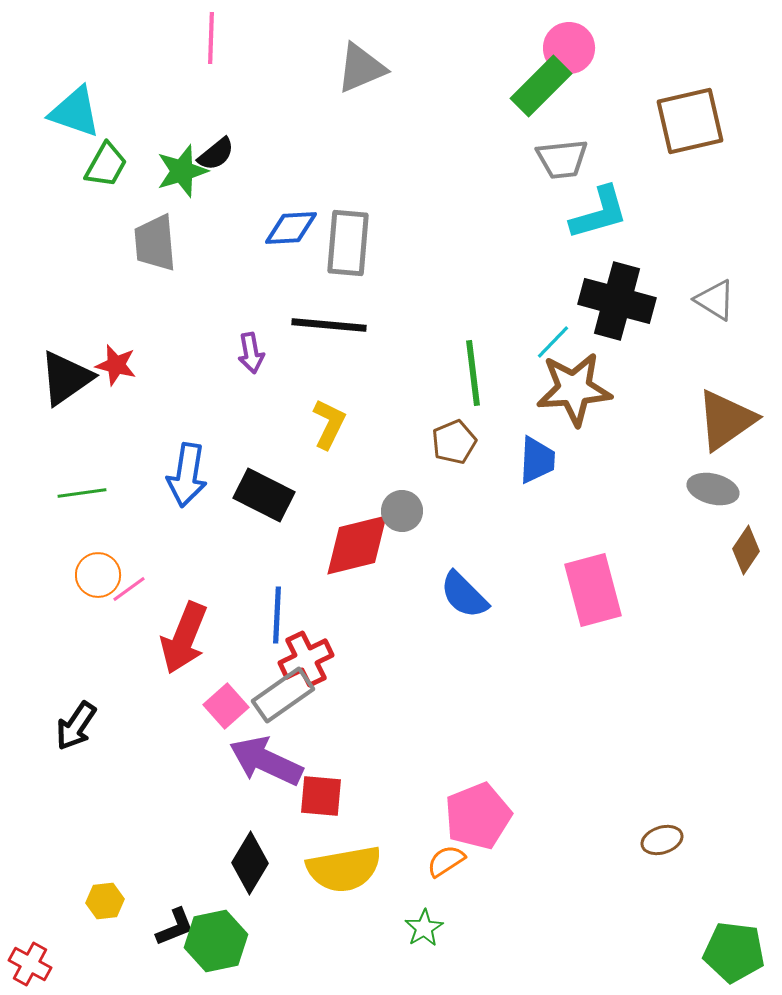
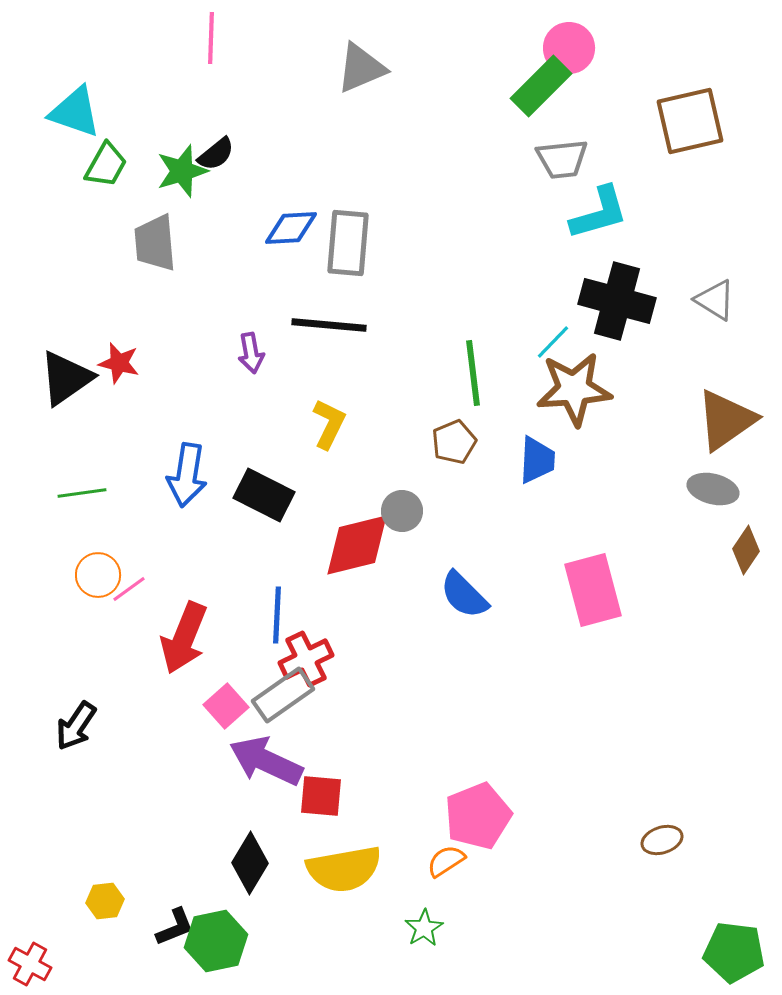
red star at (116, 365): moved 3 px right, 2 px up
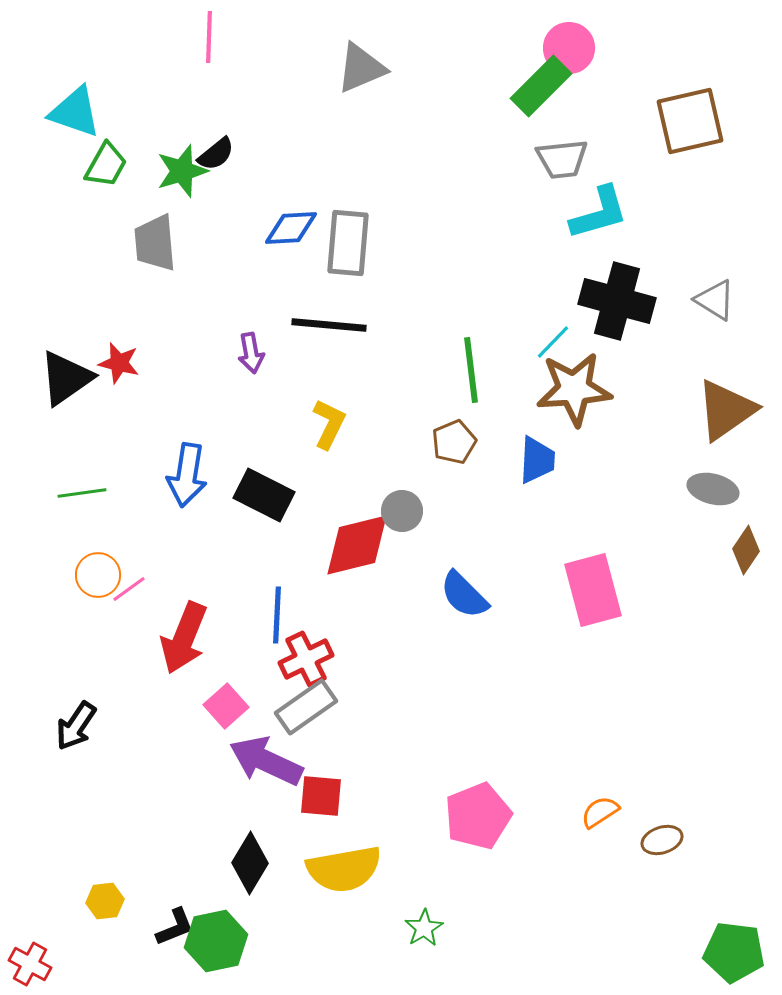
pink line at (211, 38): moved 2 px left, 1 px up
green line at (473, 373): moved 2 px left, 3 px up
brown triangle at (726, 420): moved 10 px up
gray rectangle at (283, 695): moved 23 px right, 12 px down
orange semicircle at (446, 861): moved 154 px right, 49 px up
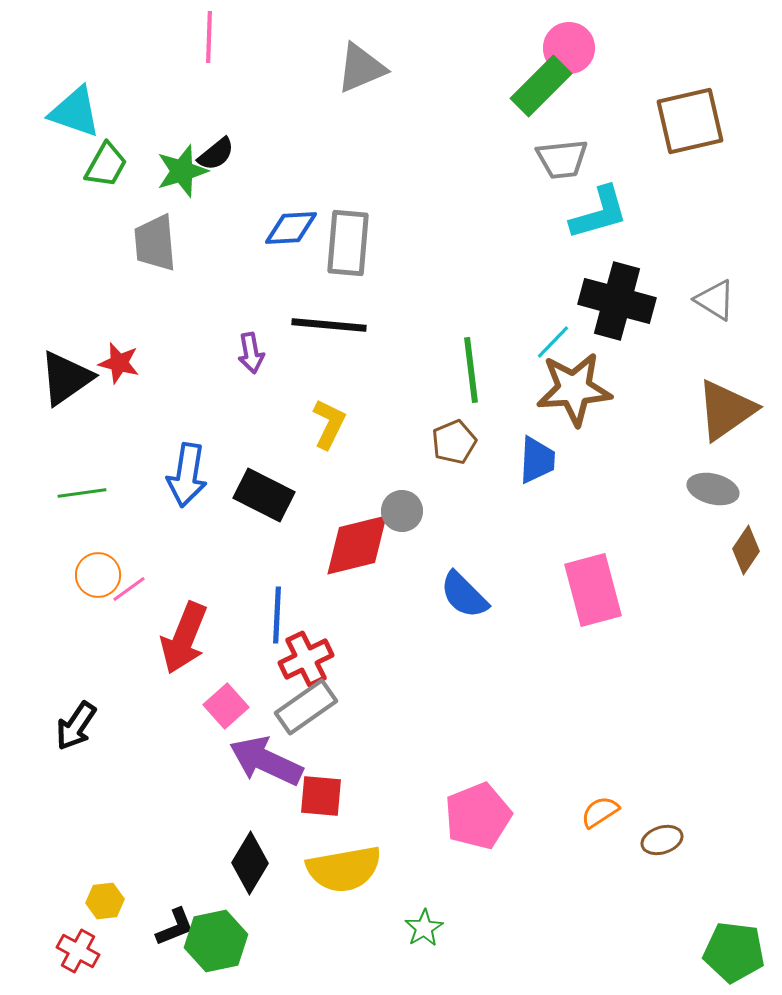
red cross at (30, 964): moved 48 px right, 13 px up
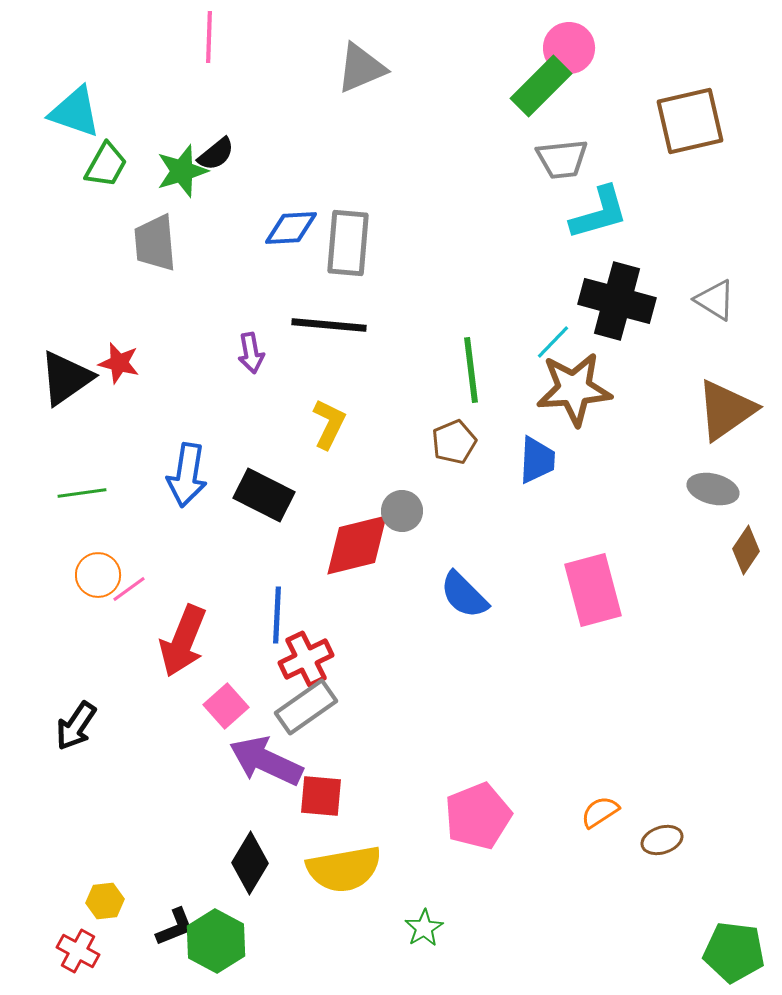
red arrow at (184, 638): moved 1 px left, 3 px down
green hexagon at (216, 941): rotated 20 degrees counterclockwise
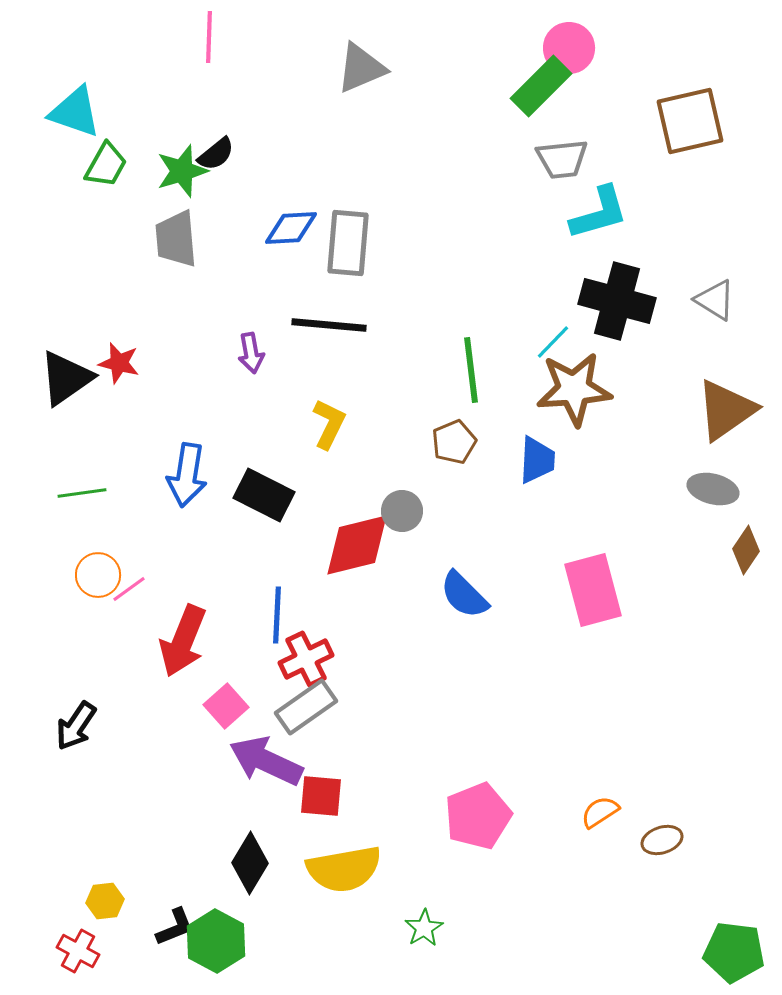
gray trapezoid at (155, 243): moved 21 px right, 4 px up
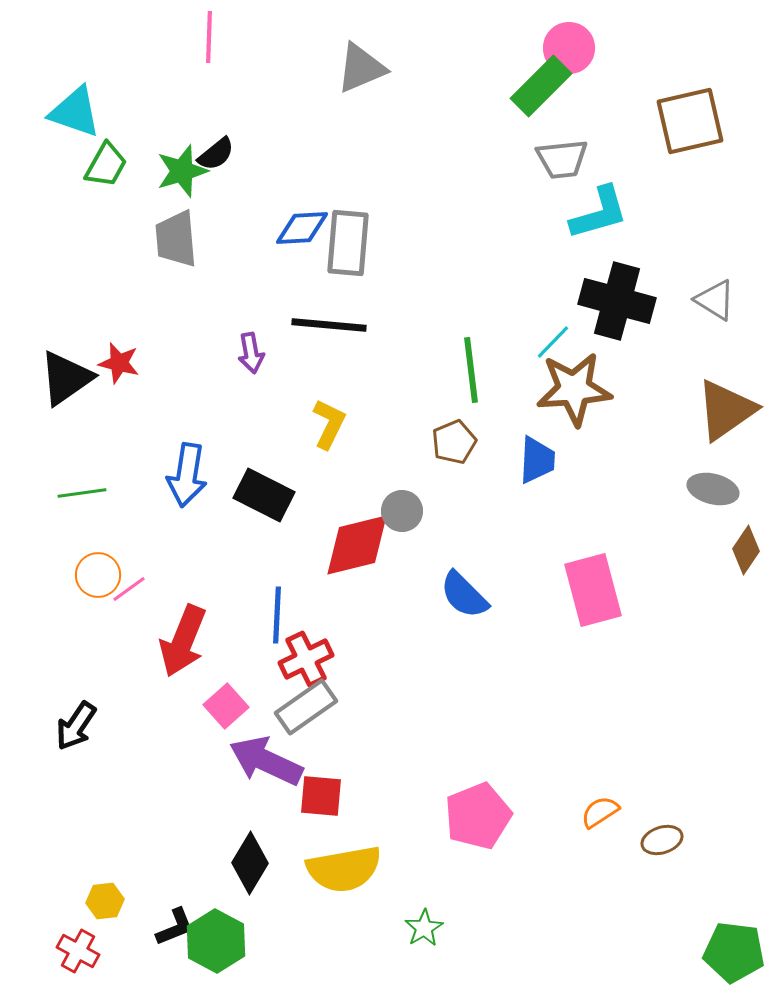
blue diamond at (291, 228): moved 11 px right
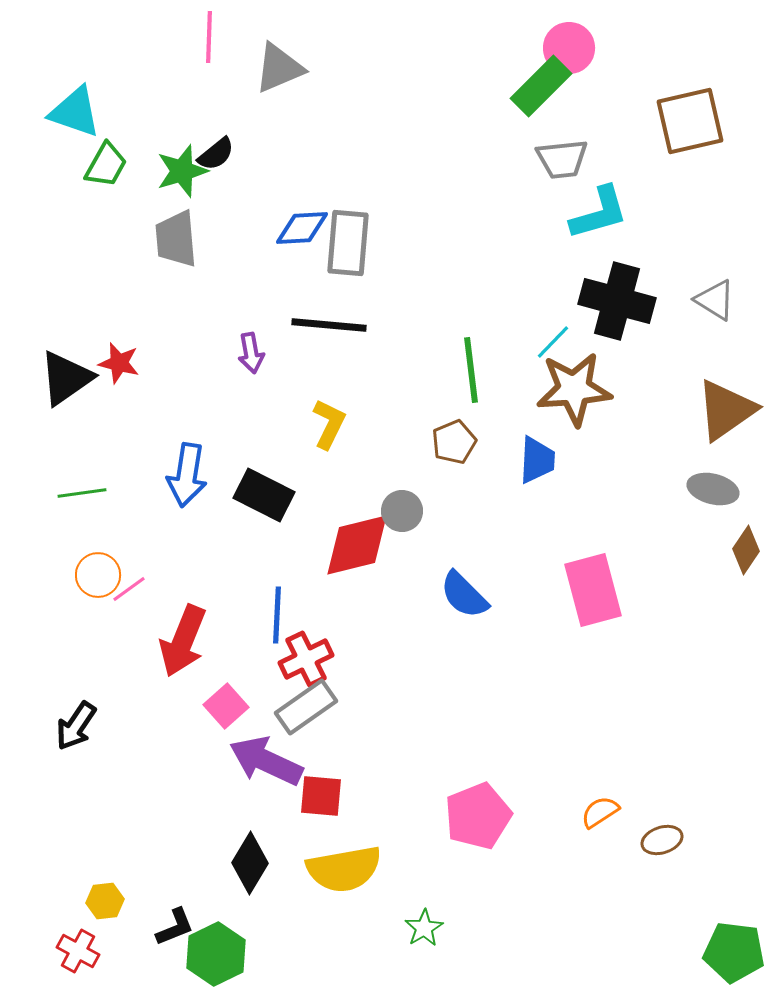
gray triangle at (361, 68): moved 82 px left
green hexagon at (216, 941): moved 13 px down; rotated 6 degrees clockwise
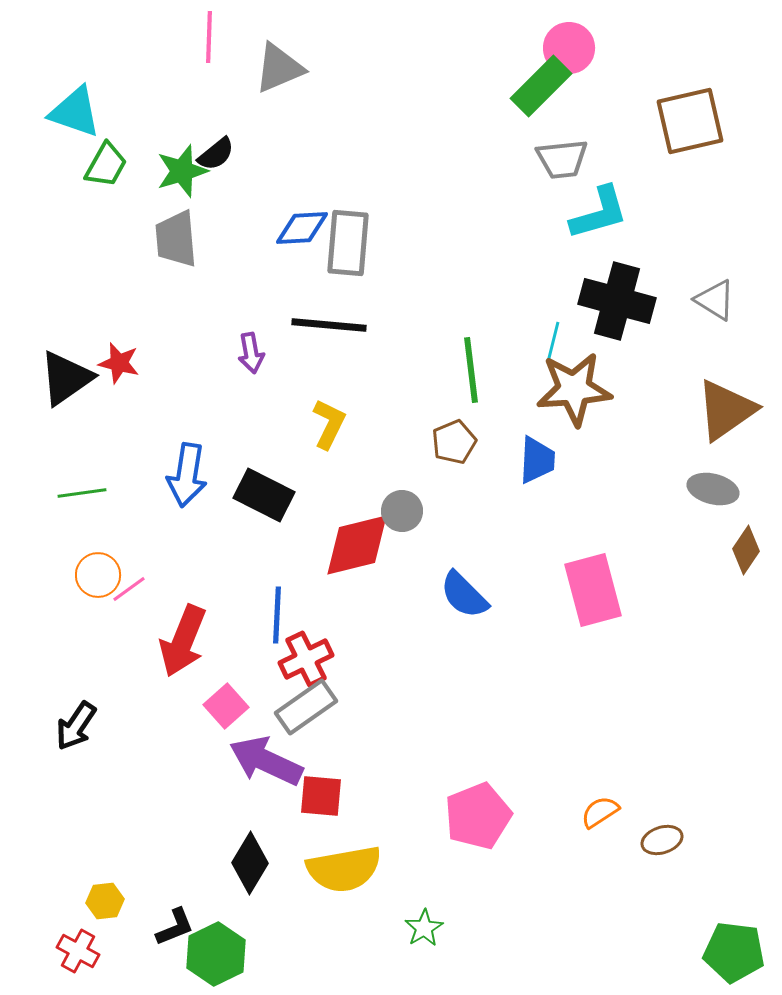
cyan line at (553, 342): rotated 30 degrees counterclockwise
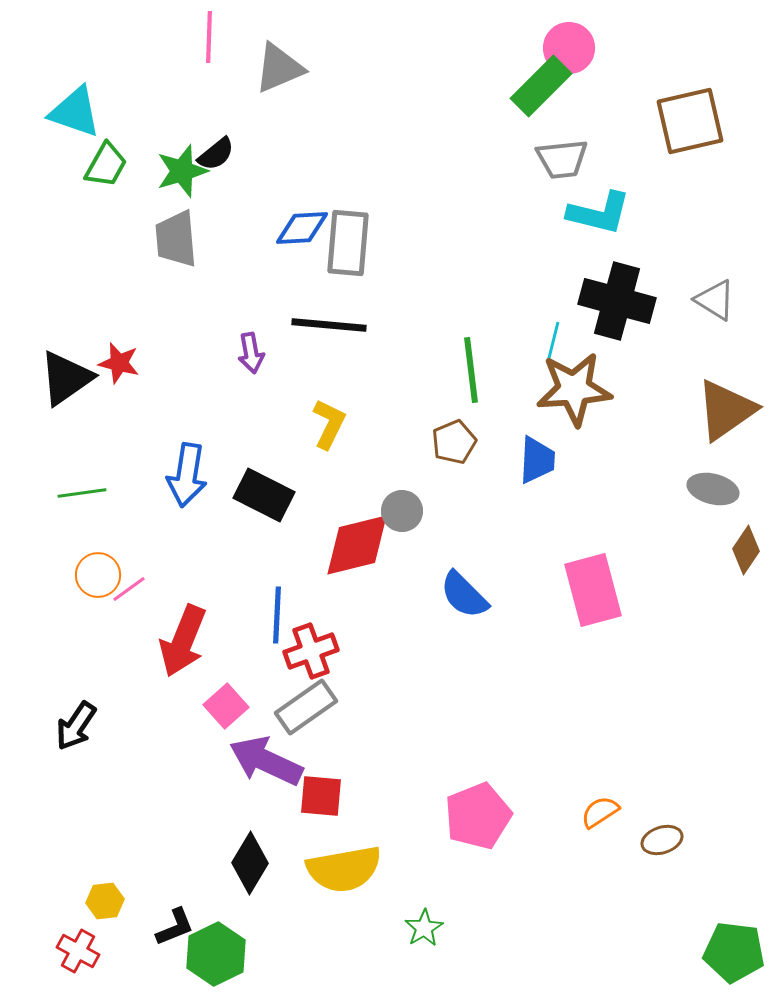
cyan L-shape at (599, 213): rotated 30 degrees clockwise
red cross at (306, 659): moved 5 px right, 8 px up; rotated 6 degrees clockwise
